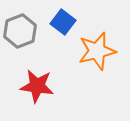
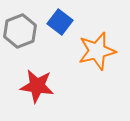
blue square: moved 3 px left
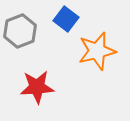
blue square: moved 6 px right, 3 px up
red star: moved 1 px down; rotated 12 degrees counterclockwise
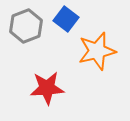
gray hexagon: moved 6 px right, 5 px up
red star: moved 10 px right, 1 px down
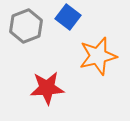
blue square: moved 2 px right, 2 px up
orange star: moved 1 px right, 5 px down
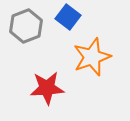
orange star: moved 6 px left, 1 px down; rotated 6 degrees counterclockwise
